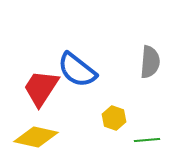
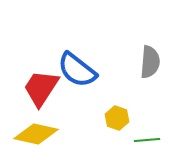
yellow hexagon: moved 3 px right
yellow diamond: moved 3 px up
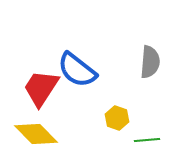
yellow diamond: rotated 33 degrees clockwise
